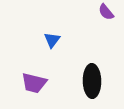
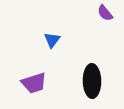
purple semicircle: moved 1 px left, 1 px down
purple trapezoid: rotated 32 degrees counterclockwise
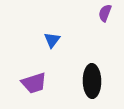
purple semicircle: rotated 60 degrees clockwise
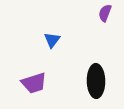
black ellipse: moved 4 px right
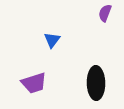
black ellipse: moved 2 px down
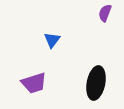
black ellipse: rotated 12 degrees clockwise
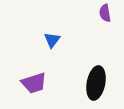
purple semicircle: rotated 30 degrees counterclockwise
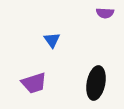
purple semicircle: rotated 78 degrees counterclockwise
blue triangle: rotated 12 degrees counterclockwise
